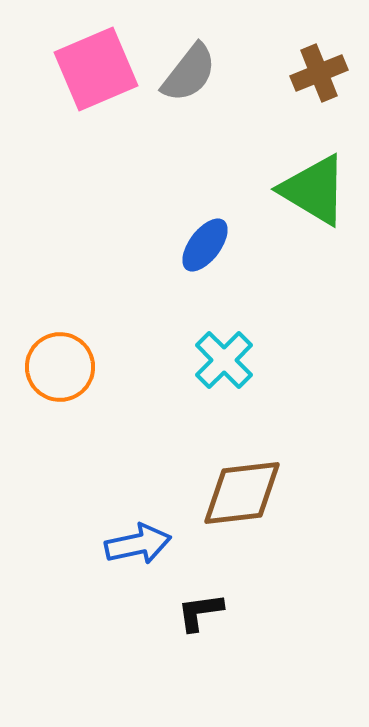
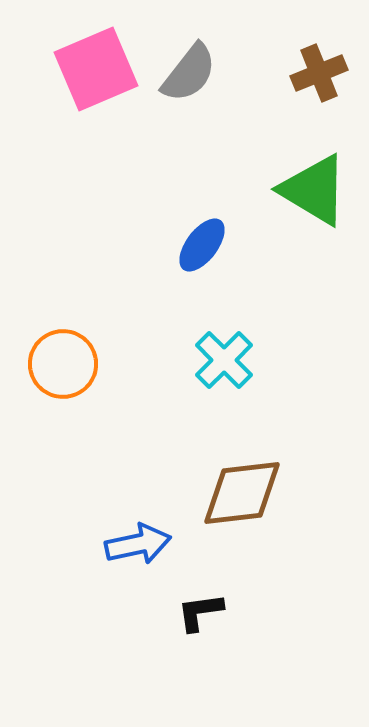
blue ellipse: moved 3 px left
orange circle: moved 3 px right, 3 px up
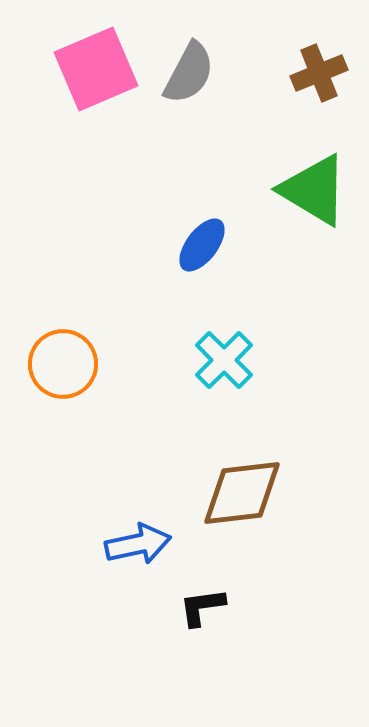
gray semicircle: rotated 10 degrees counterclockwise
black L-shape: moved 2 px right, 5 px up
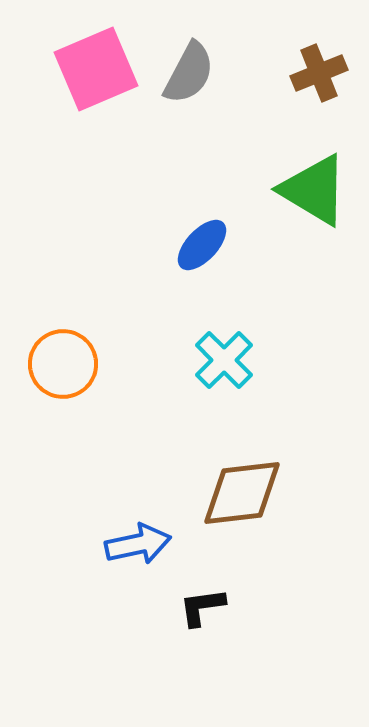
blue ellipse: rotated 6 degrees clockwise
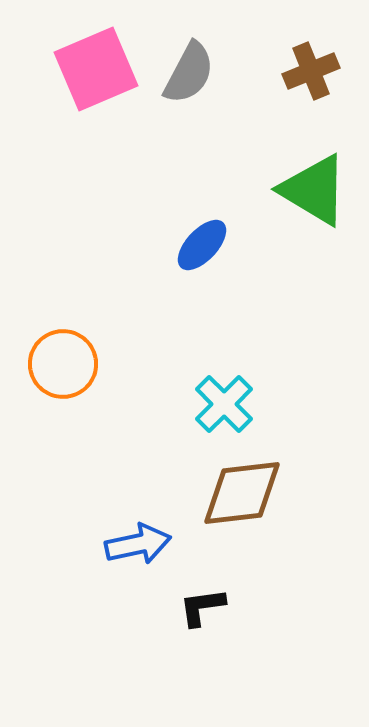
brown cross: moved 8 px left, 2 px up
cyan cross: moved 44 px down
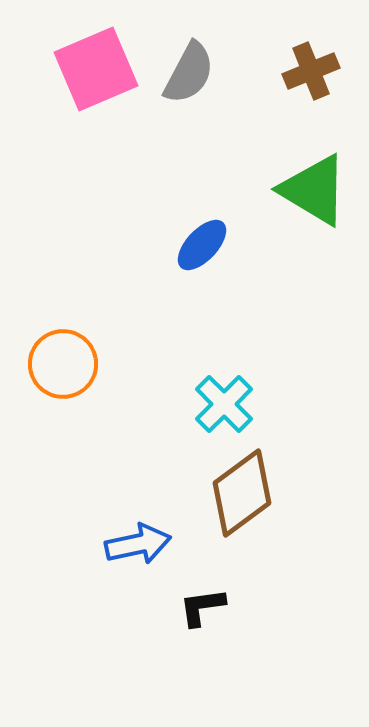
brown diamond: rotated 30 degrees counterclockwise
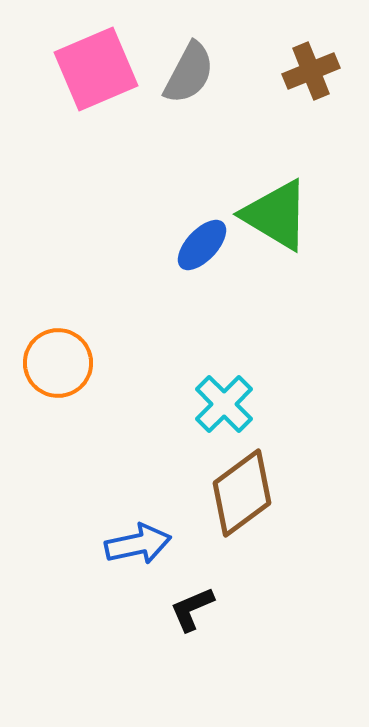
green triangle: moved 38 px left, 25 px down
orange circle: moved 5 px left, 1 px up
black L-shape: moved 10 px left, 2 px down; rotated 15 degrees counterclockwise
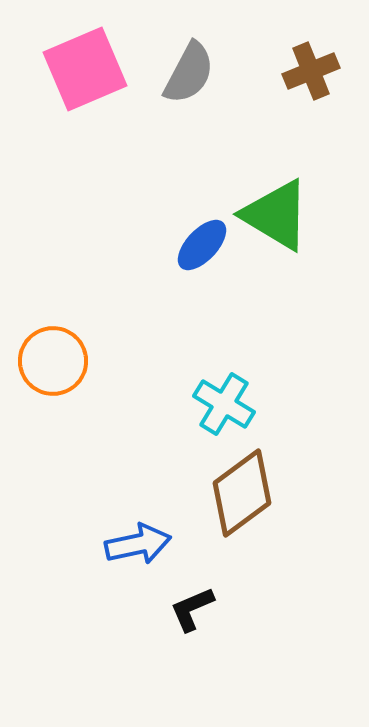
pink square: moved 11 px left
orange circle: moved 5 px left, 2 px up
cyan cross: rotated 14 degrees counterclockwise
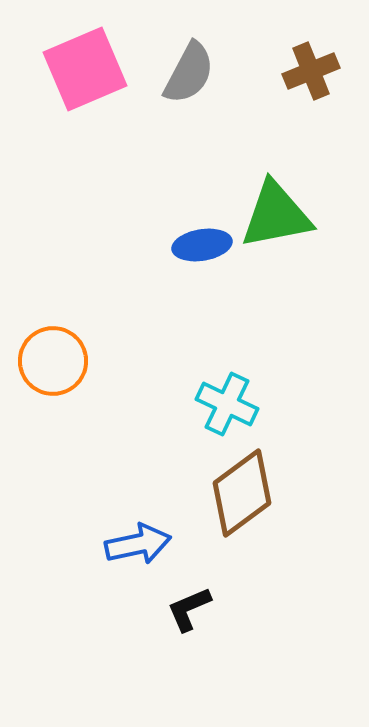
green triangle: rotated 42 degrees counterclockwise
blue ellipse: rotated 38 degrees clockwise
cyan cross: moved 3 px right; rotated 6 degrees counterclockwise
black L-shape: moved 3 px left
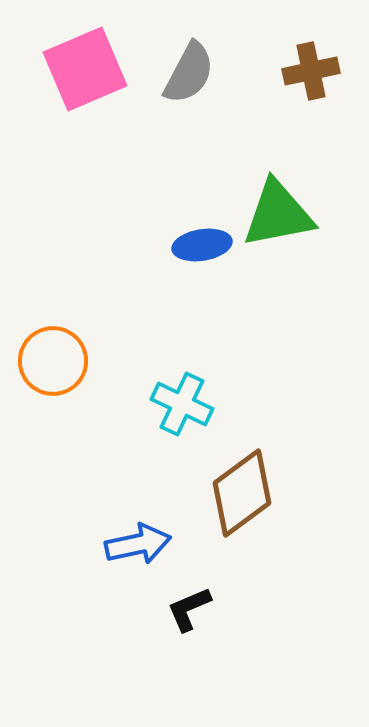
brown cross: rotated 10 degrees clockwise
green triangle: moved 2 px right, 1 px up
cyan cross: moved 45 px left
